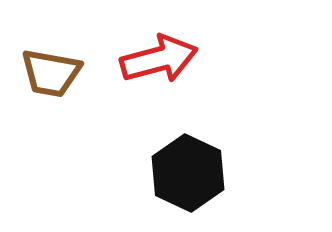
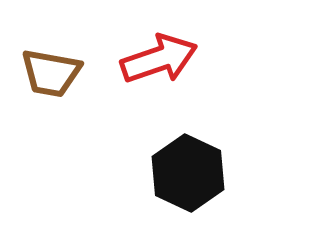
red arrow: rotated 4 degrees counterclockwise
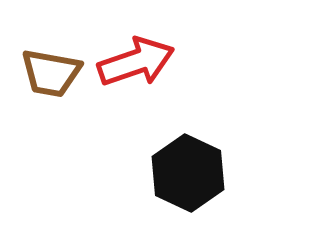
red arrow: moved 23 px left, 3 px down
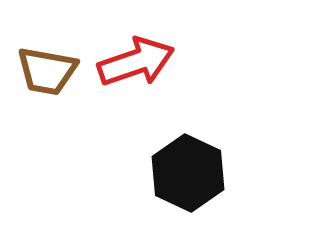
brown trapezoid: moved 4 px left, 2 px up
